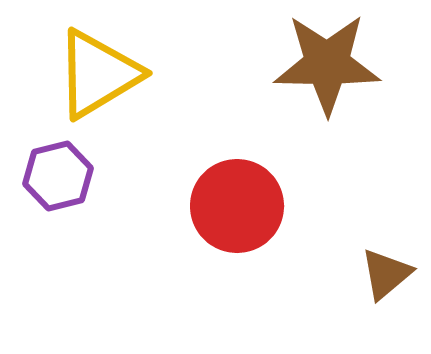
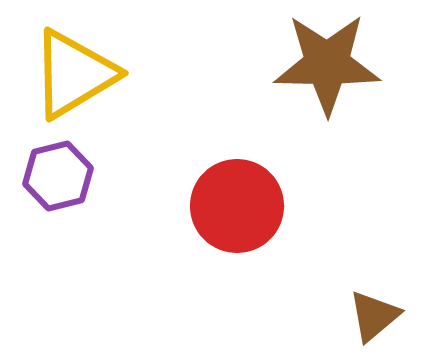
yellow triangle: moved 24 px left
brown triangle: moved 12 px left, 42 px down
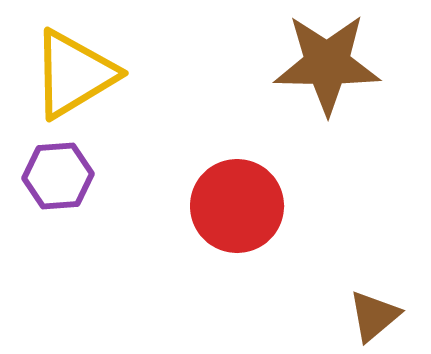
purple hexagon: rotated 10 degrees clockwise
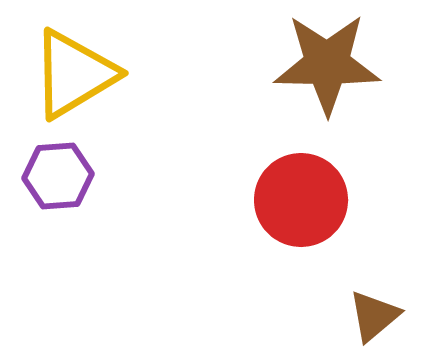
red circle: moved 64 px right, 6 px up
